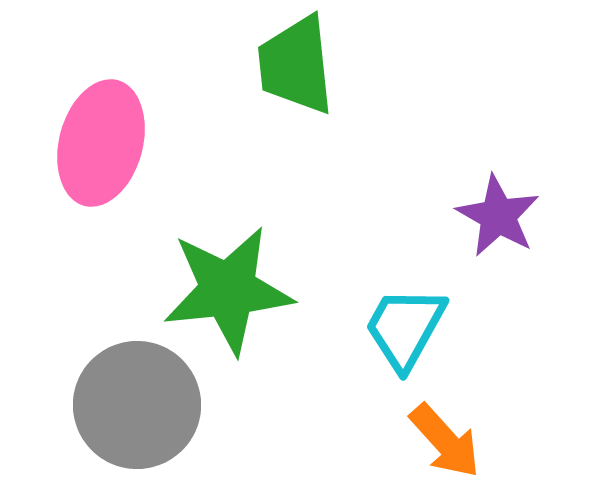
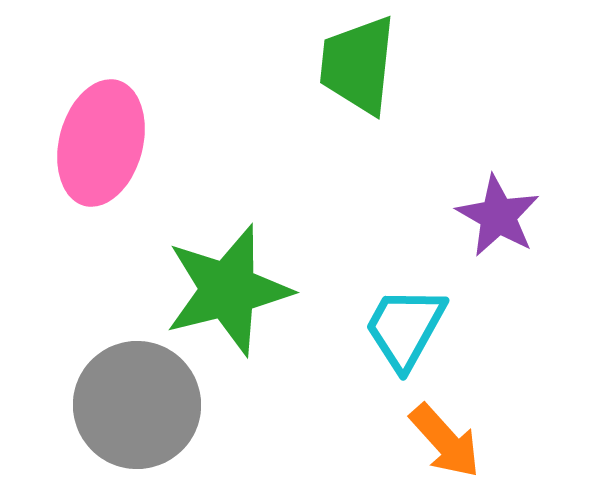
green trapezoid: moved 62 px right; rotated 12 degrees clockwise
green star: rotated 8 degrees counterclockwise
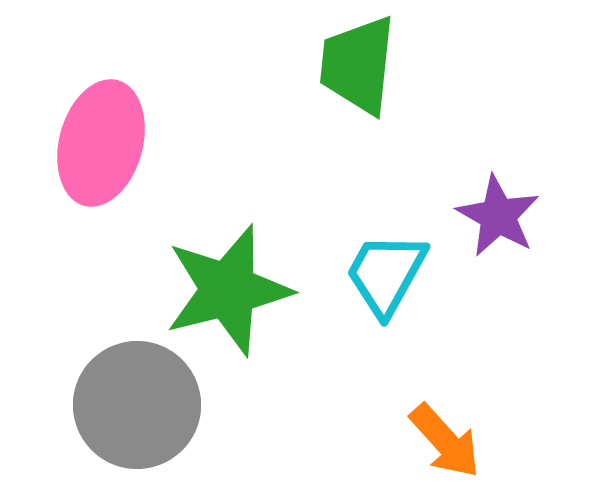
cyan trapezoid: moved 19 px left, 54 px up
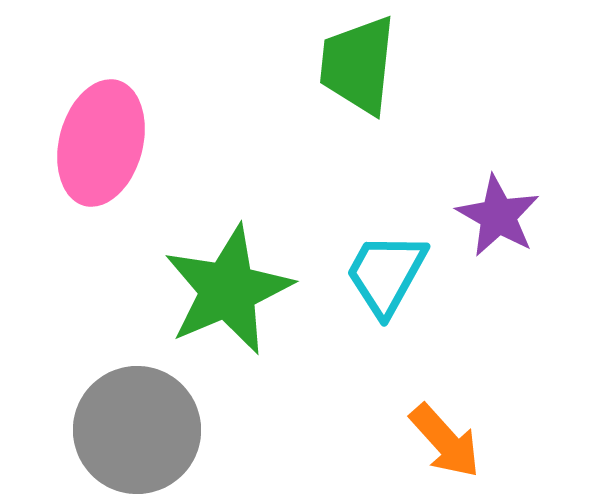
green star: rotated 9 degrees counterclockwise
gray circle: moved 25 px down
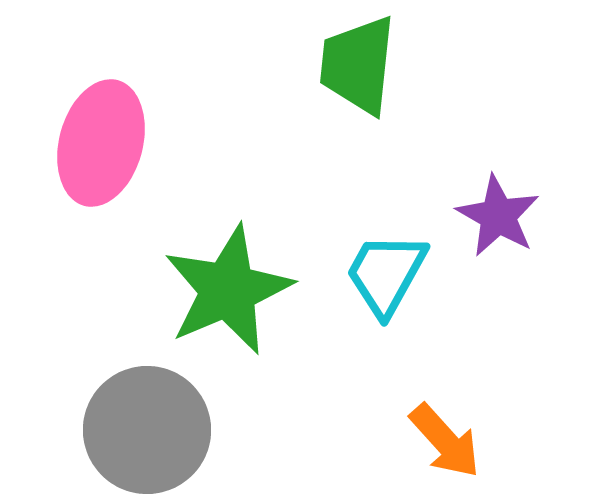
gray circle: moved 10 px right
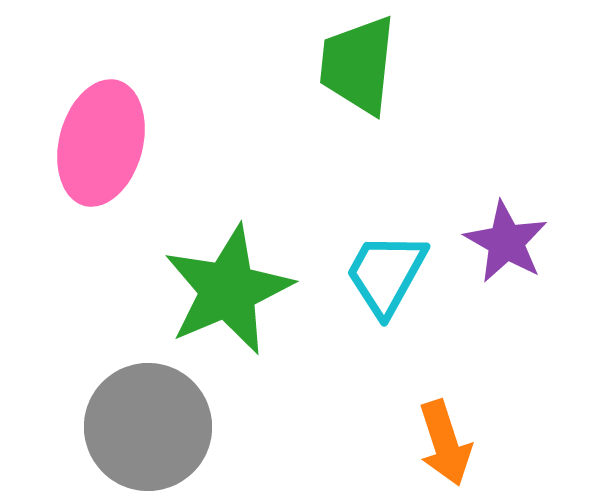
purple star: moved 8 px right, 26 px down
gray circle: moved 1 px right, 3 px up
orange arrow: moved 2 px down; rotated 24 degrees clockwise
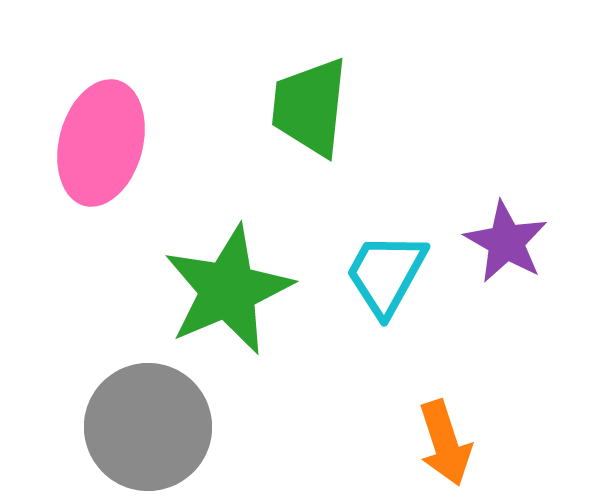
green trapezoid: moved 48 px left, 42 px down
